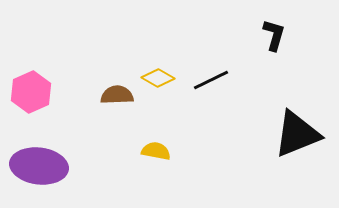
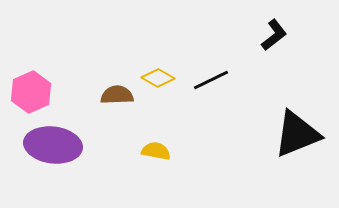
black L-shape: rotated 36 degrees clockwise
purple ellipse: moved 14 px right, 21 px up
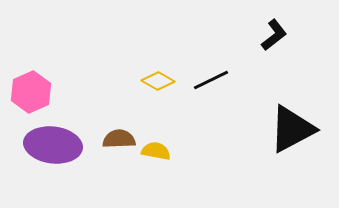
yellow diamond: moved 3 px down
brown semicircle: moved 2 px right, 44 px down
black triangle: moved 5 px left, 5 px up; rotated 6 degrees counterclockwise
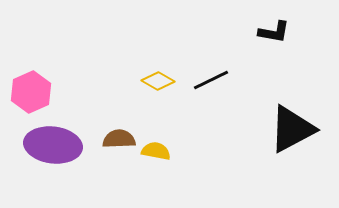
black L-shape: moved 3 px up; rotated 48 degrees clockwise
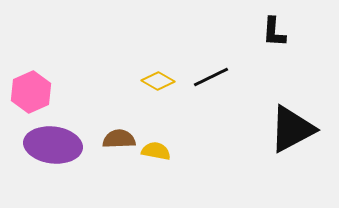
black L-shape: rotated 84 degrees clockwise
black line: moved 3 px up
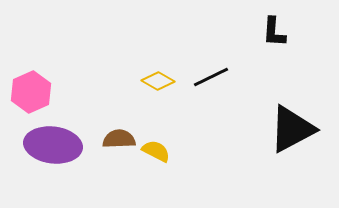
yellow semicircle: rotated 16 degrees clockwise
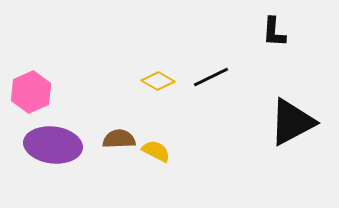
black triangle: moved 7 px up
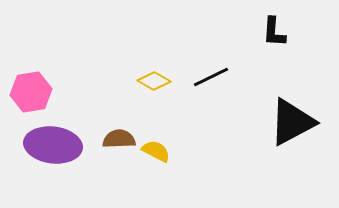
yellow diamond: moved 4 px left
pink hexagon: rotated 15 degrees clockwise
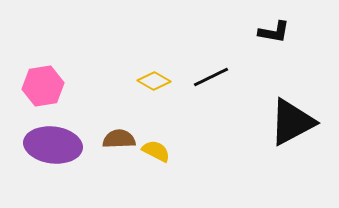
black L-shape: rotated 84 degrees counterclockwise
pink hexagon: moved 12 px right, 6 px up
